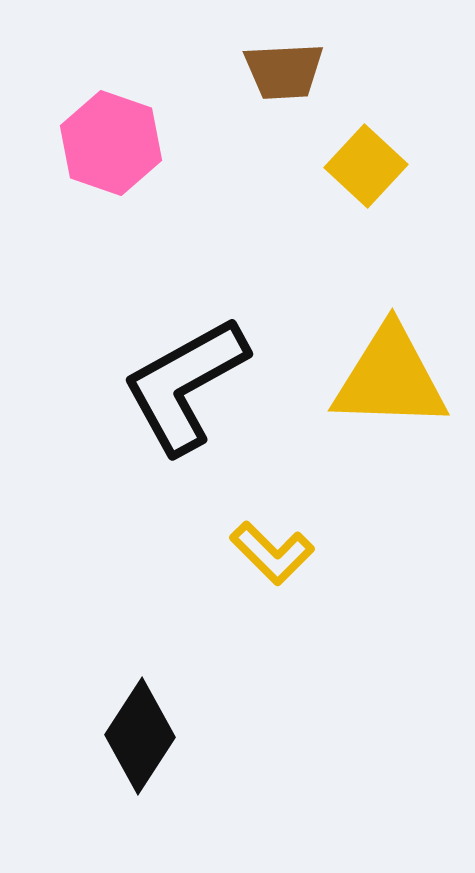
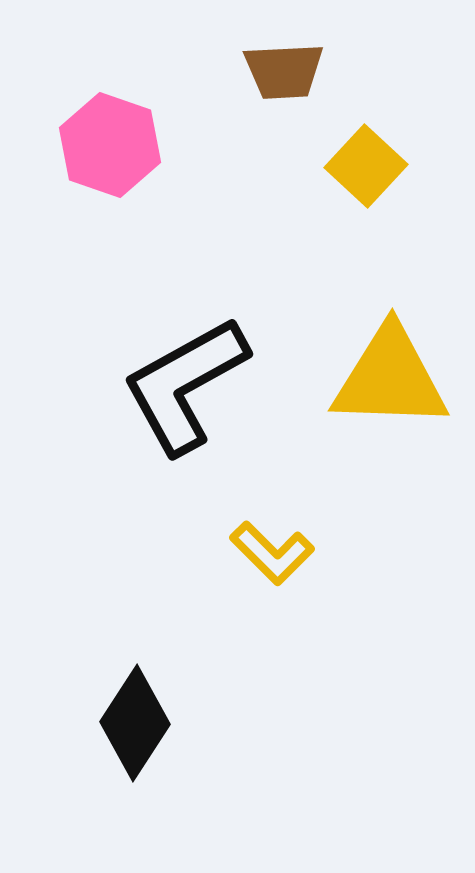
pink hexagon: moved 1 px left, 2 px down
black diamond: moved 5 px left, 13 px up
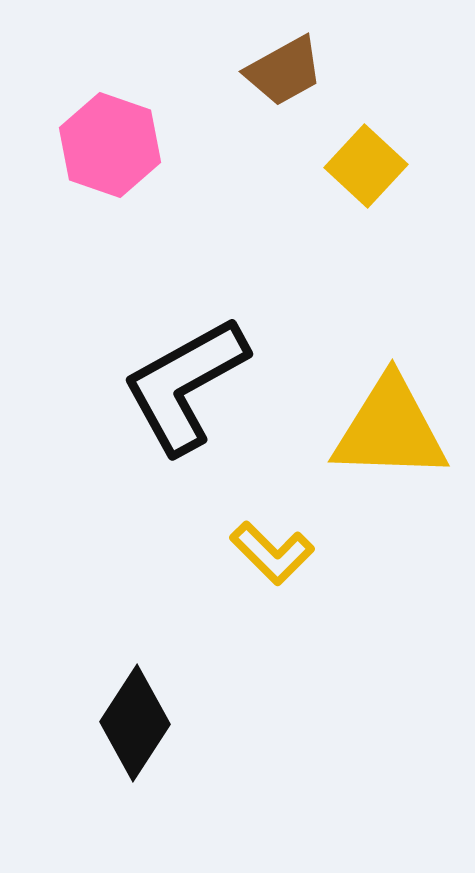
brown trapezoid: rotated 26 degrees counterclockwise
yellow triangle: moved 51 px down
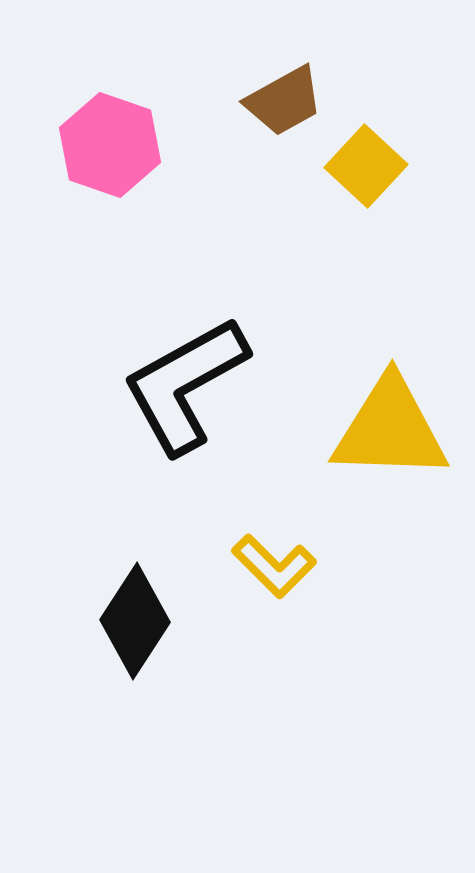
brown trapezoid: moved 30 px down
yellow L-shape: moved 2 px right, 13 px down
black diamond: moved 102 px up
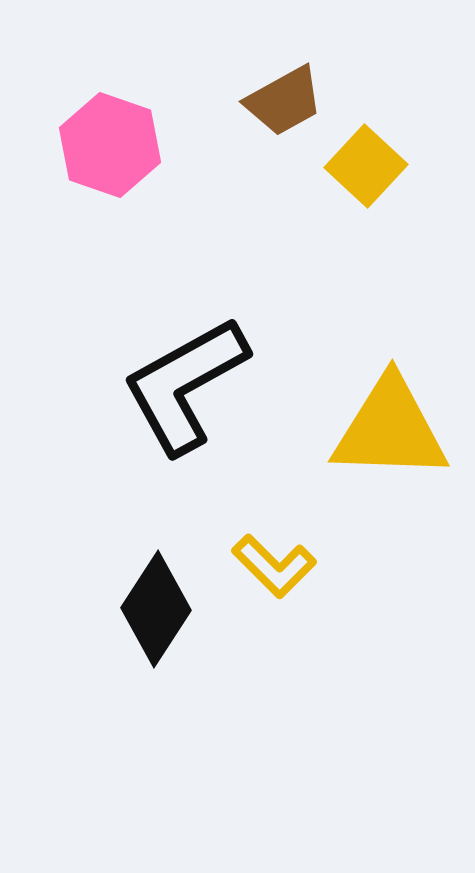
black diamond: moved 21 px right, 12 px up
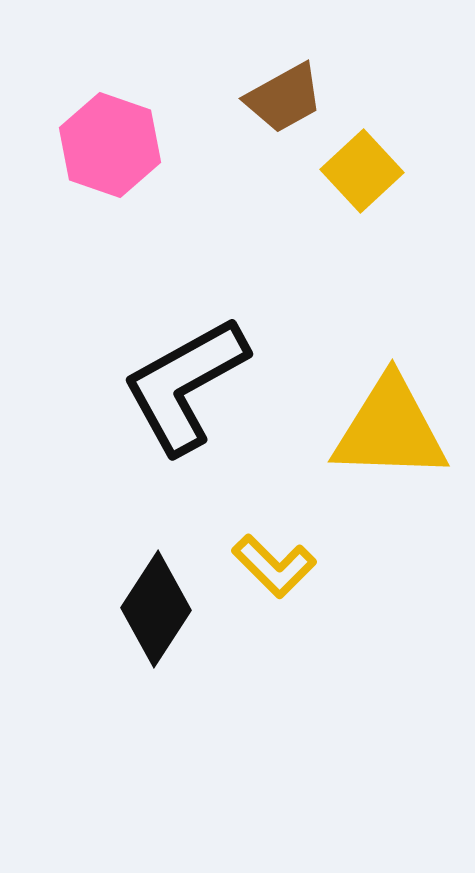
brown trapezoid: moved 3 px up
yellow square: moved 4 px left, 5 px down; rotated 4 degrees clockwise
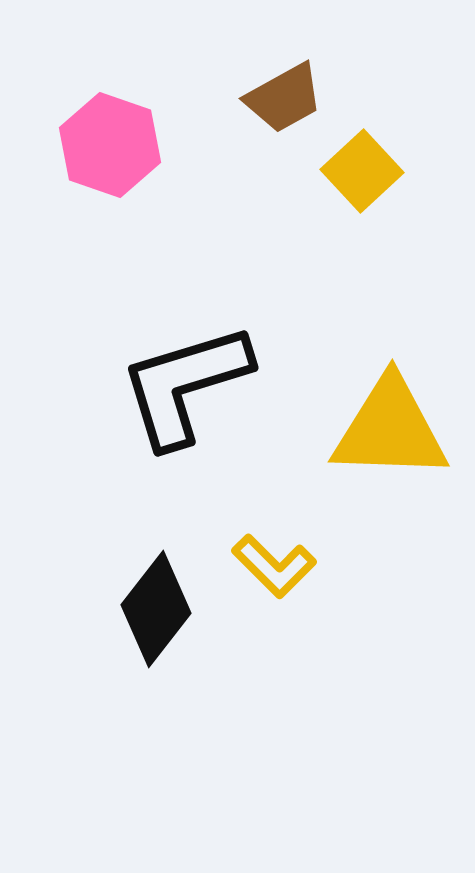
black L-shape: rotated 12 degrees clockwise
black diamond: rotated 5 degrees clockwise
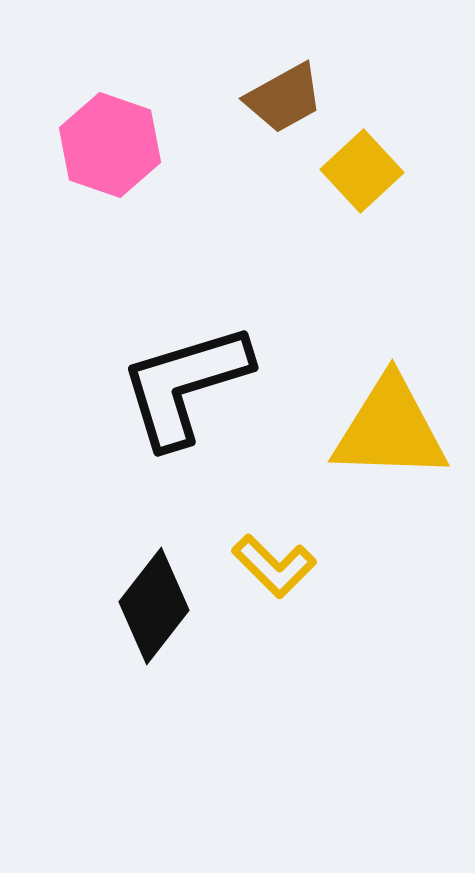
black diamond: moved 2 px left, 3 px up
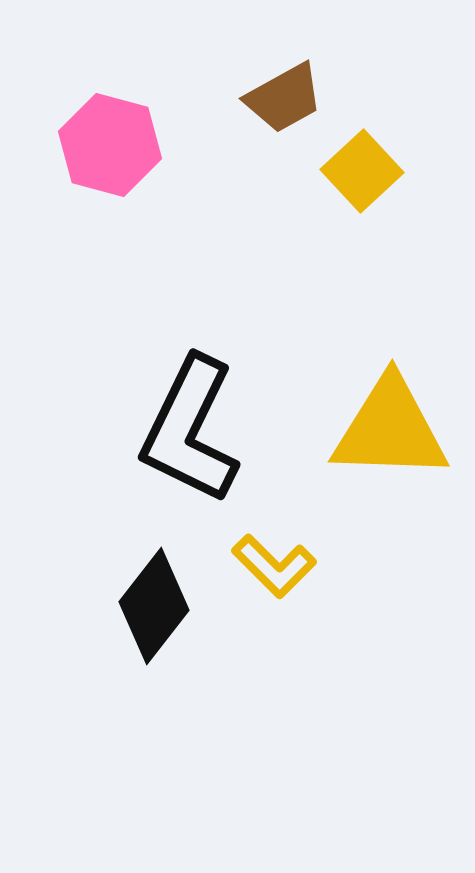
pink hexagon: rotated 4 degrees counterclockwise
black L-shape: moved 5 px right, 45 px down; rotated 47 degrees counterclockwise
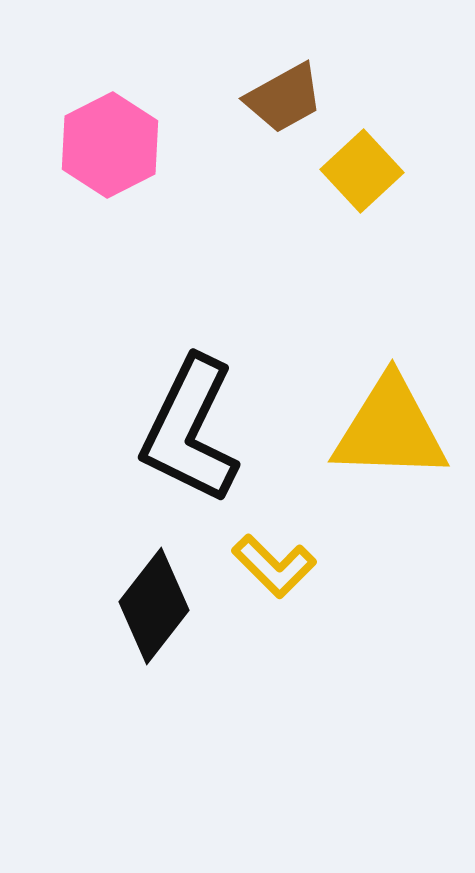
pink hexagon: rotated 18 degrees clockwise
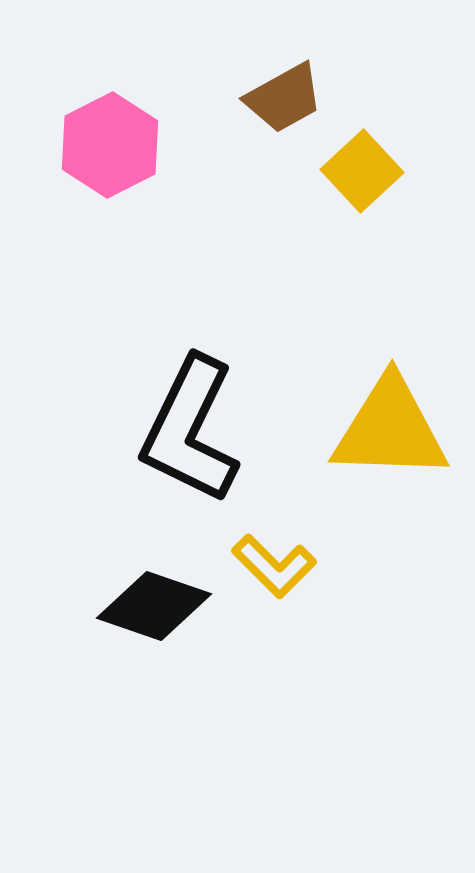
black diamond: rotated 71 degrees clockwise
